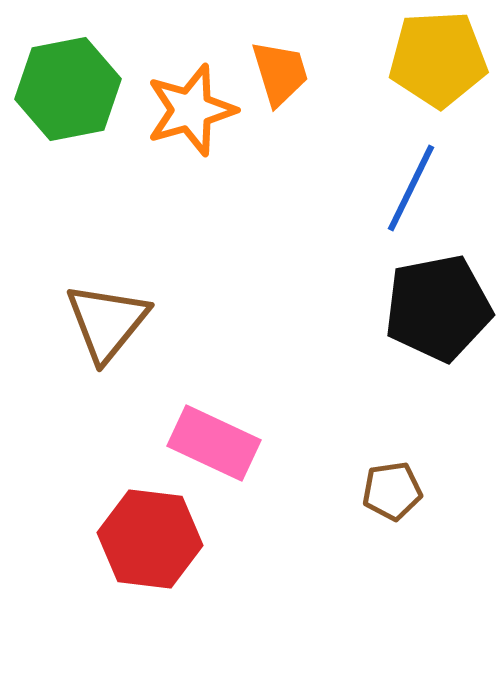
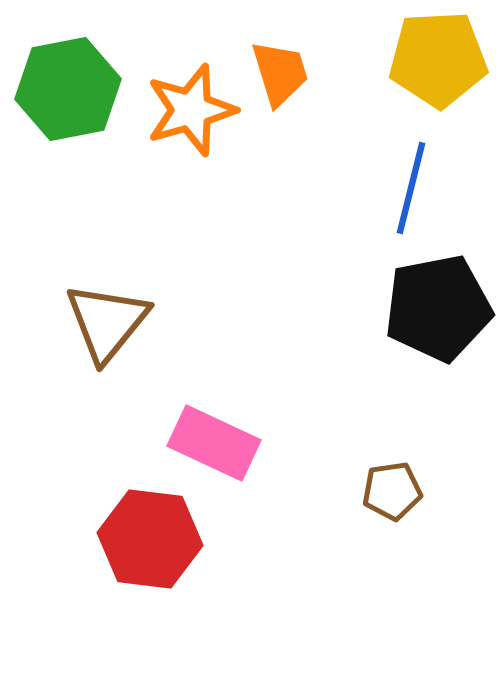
blue line: rotated 12 degrees counterclockwise
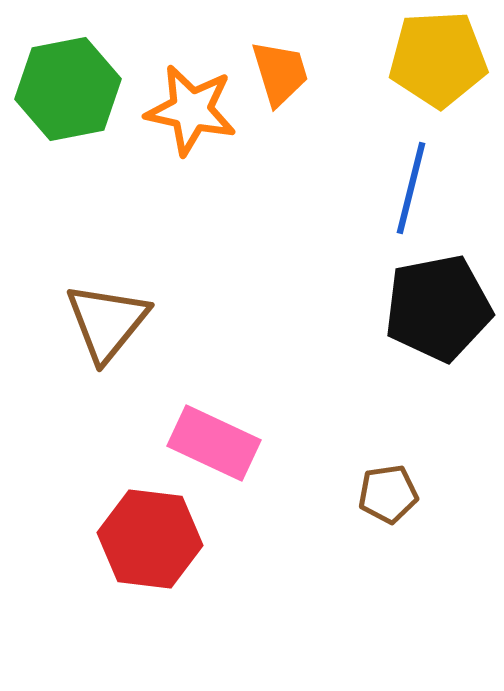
orange star: rotated 28 degrees clockwise
brown pentagon: moved 4 px left, 3 px down
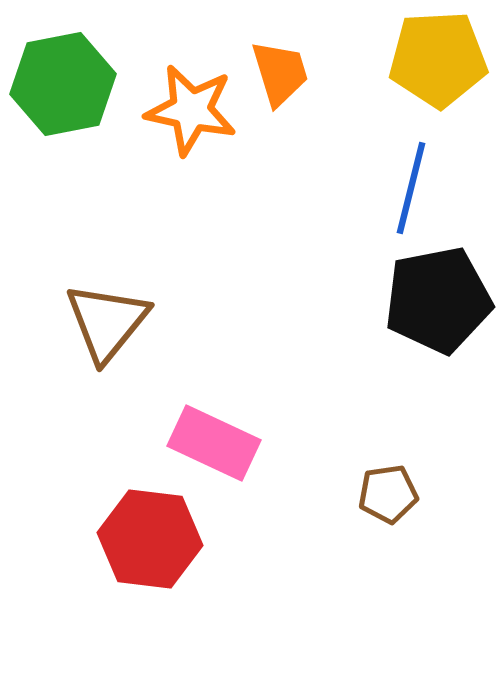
green hexagon: moved 5 px left, 5 px up
black pentagon: moved 8 px up
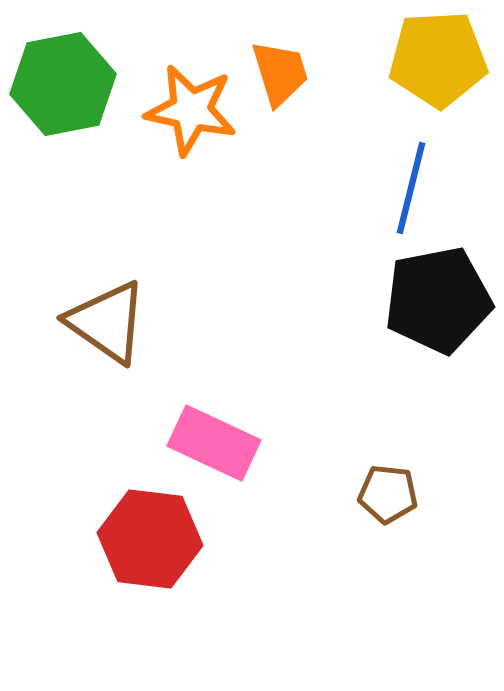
brown triangle: rotated 34 degrees counterclockwise
brown pentagon: rotated 14 degrees clockwise
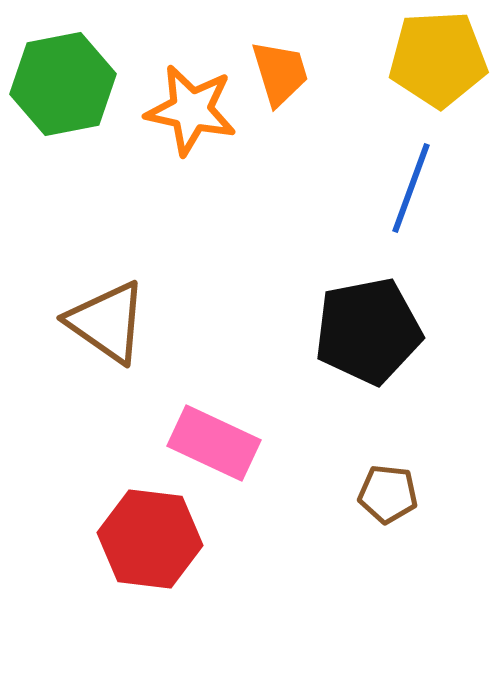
blue line: rotated 6 degrees clockwise
black pentagon: moved 70 px left, 31 px down
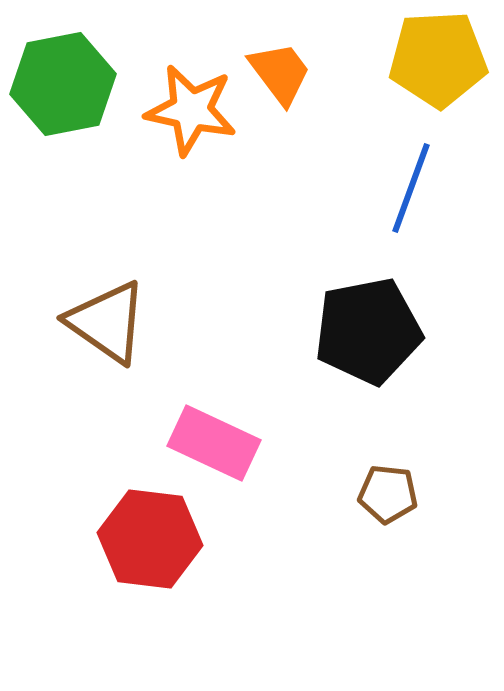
orange trapezoid: rotated 20 degrees counterclockwise
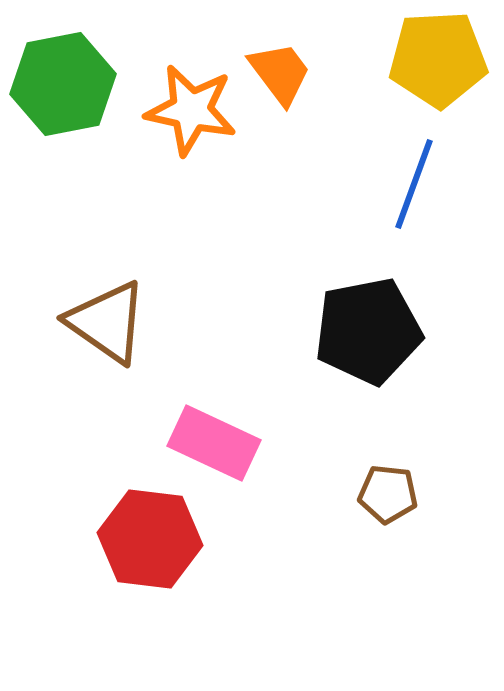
blue line: moved 3 px right, 4 px up
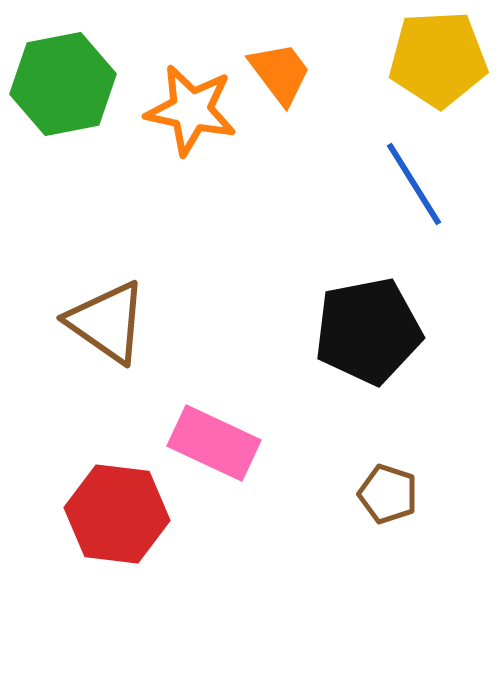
blue line: rotated 52 degrees counterclockwise
brown pentagon: rotated 12 degrees clockwise
red hexagon: moved 33 px left, 25 px up
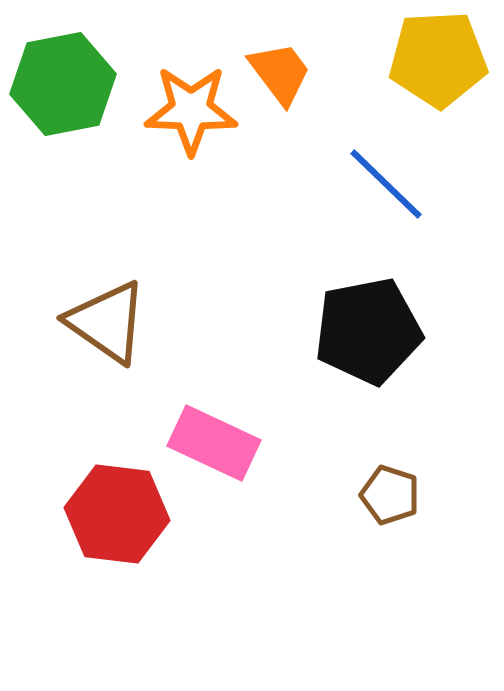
orange star: rotated 10 degrees counterclockwise
blue line: moved 28 px left; rotated 14 degrees counterclockwise
brown pentagon: moved 2 px right, 1 px down
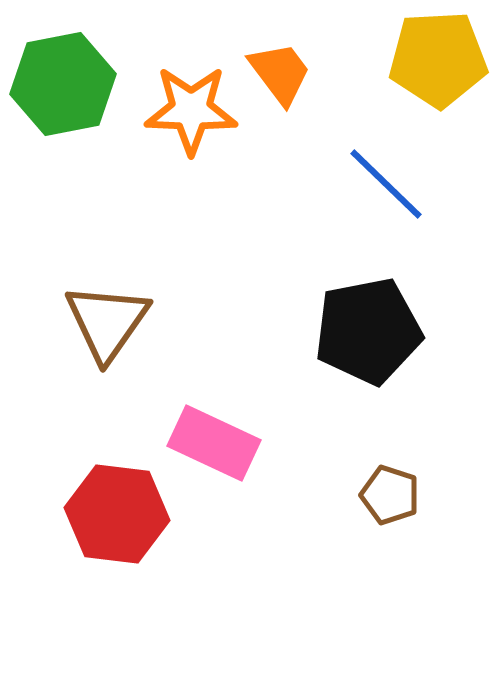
brown triangle: rotated 30 degrees clockwise
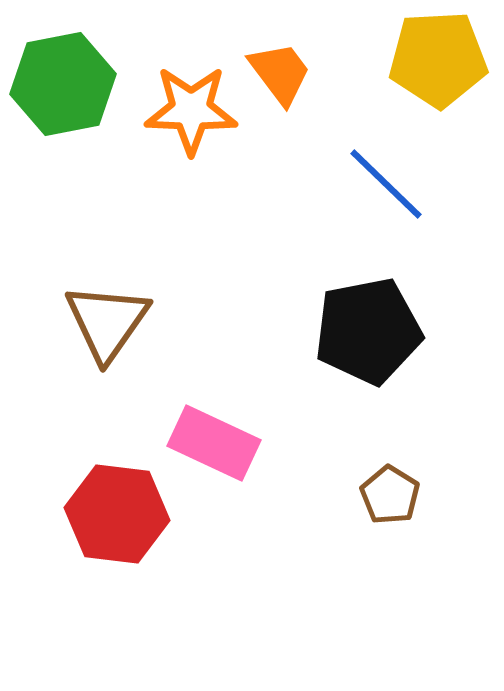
brown pentagon: rotated 14 degrees clockwise
